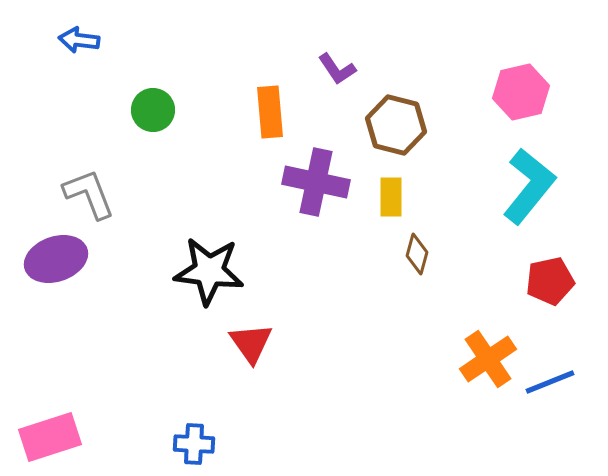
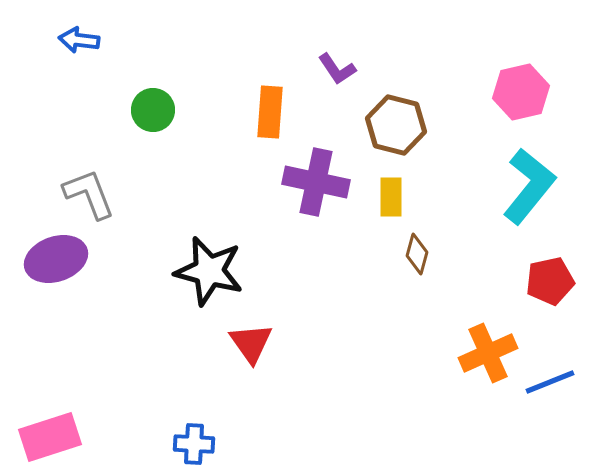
orange rectangle: rotated 9 degrees clockwise
black star: rotated 8 degrees clockwise
orange cross: moved 6 px up; rotated 10 degrees clockwise
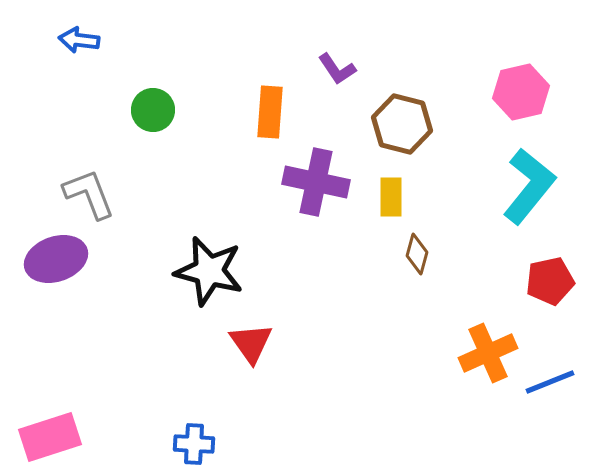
brown hexagon: moved 6 px right, 1 px up
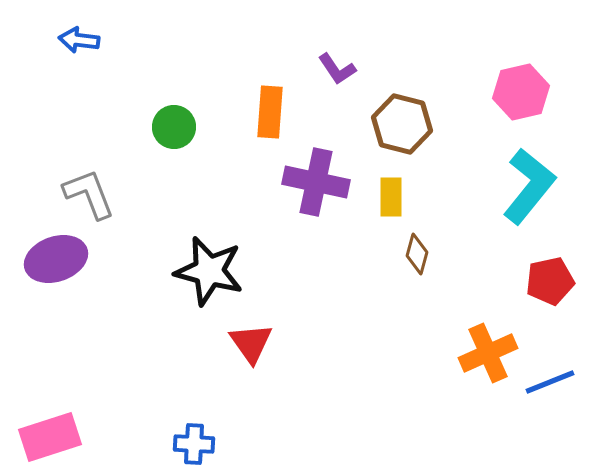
green circle: moved 21 px right, 17 px down
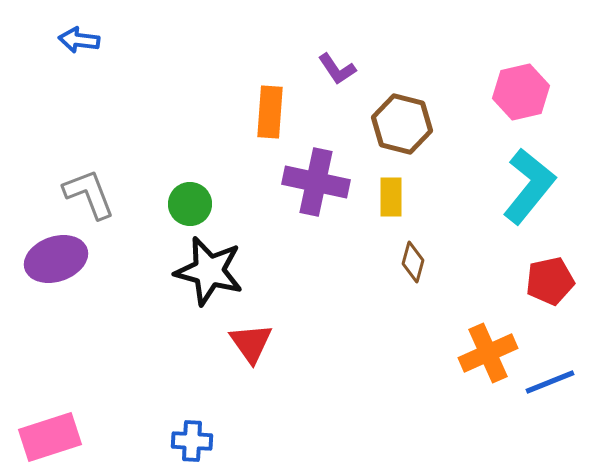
green circle: moved 16 px right, 77 px down
brown diamond: moved 4 px left, 8 px down
blue cross: moved 2 px left, 3 px up
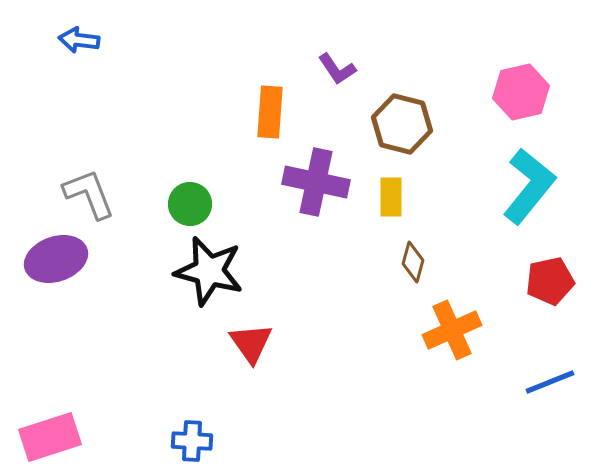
orange cross: moved 36 px left, 23 px up
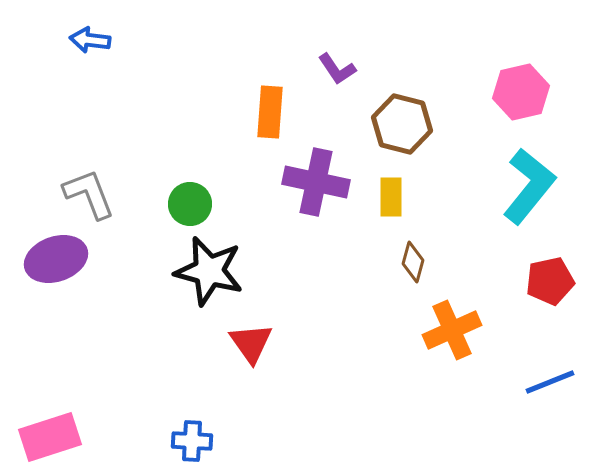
blue arrow: moved 11 px right
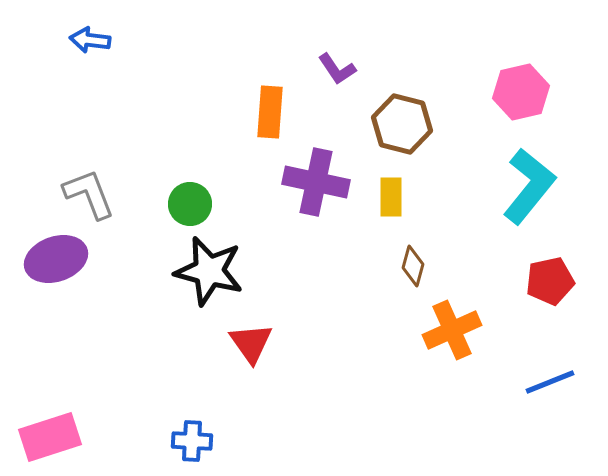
brown diamond: moved 4 px down
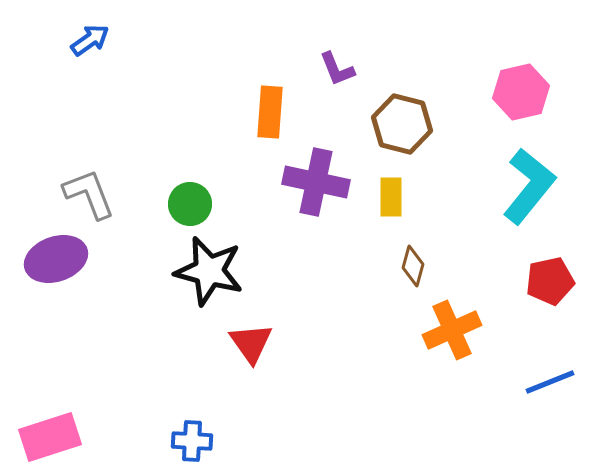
blue arrow: rotated 138 degrees clockwise
purple L-shape: rotated 12 degrees clockwise
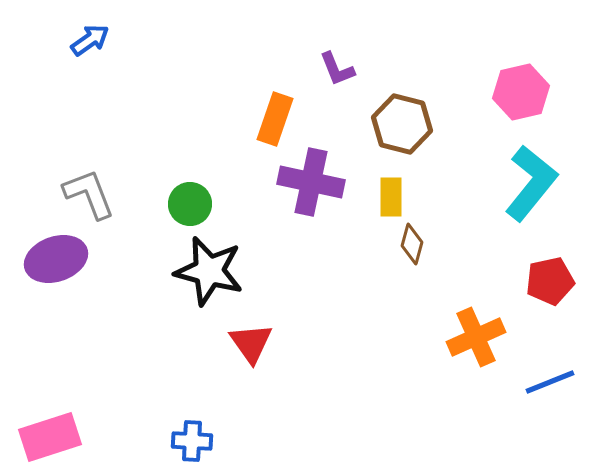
orange rectangle: moved 5 px right, 7 px down; rotated 15 degrees clockwise
purple cross: moved 5 px left
cyan L-shape: moved 2 px right, 3 px up
brown diamond: moved 1 px left, 22 px up
orange cross: moved 24 px right, 7 px down
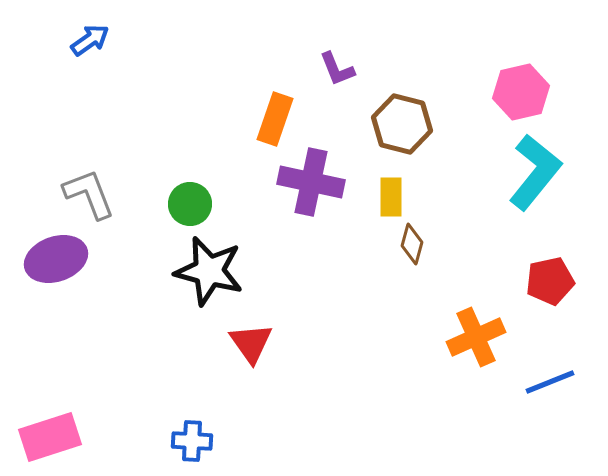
cyan L-shape: moved 4 px right, 11 px up
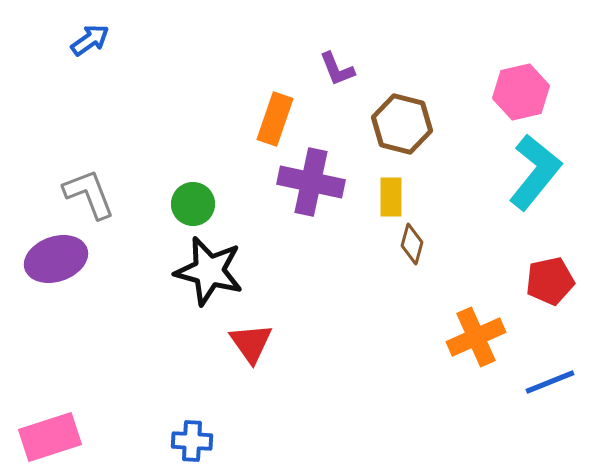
green circle: moved 3 px right
